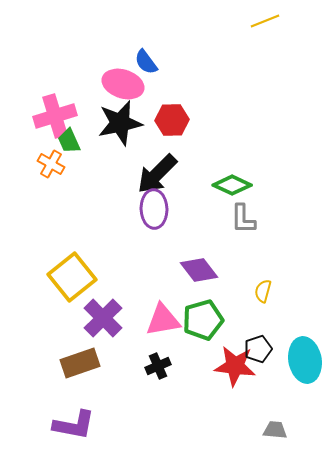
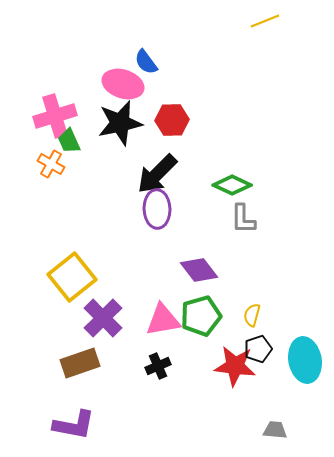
purple ellipse: moved 3 px right
yellow semicircle: moved 11 px left, 24 px down
green pentagon: moved 2 px left, 4 px up
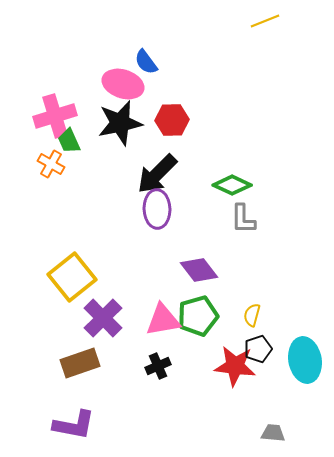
green pentagon: moved 3 px left
gray trapezoid: moved 2 px left, 3 px down
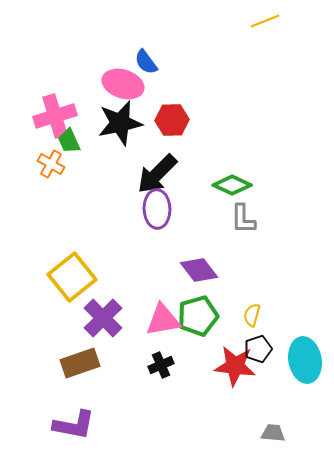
black cross: moved 3 px right, 1 px up
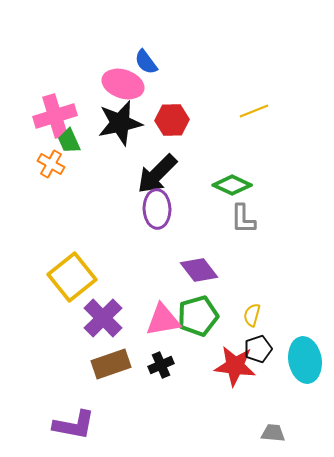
yellow line: moved 11 px left, 90 px down
brown rectangle: moved 31 px right, 1 px down
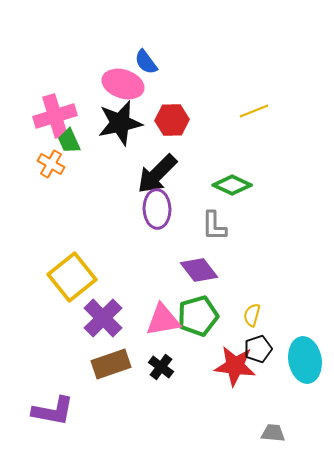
gray L-shape: moved 29 px left, 7 px down
black cross: moved 2 px down; rotated 30 degrees counterclockwise
purple L-shape: moved 21 px left, 14 px up
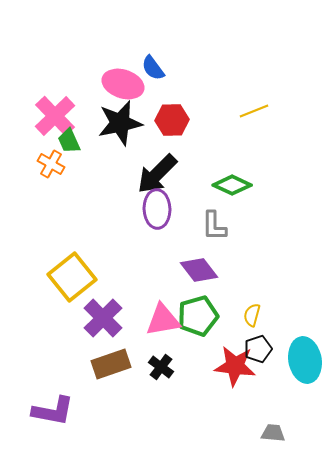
blue semicircle: moved 7 px right, 6 px down
pink cross: rotated 27 degrees counterclockwise
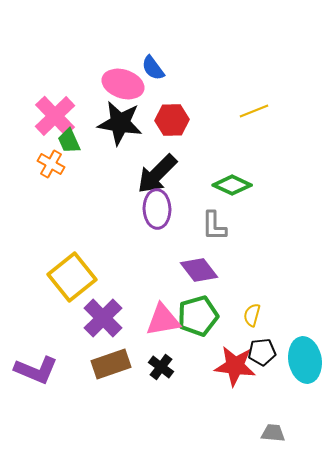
black star: rotated 21 degrees clockwise
black pentagon: moved 4 px right, 3 px down; rotated 12 degrees clockwise
purple L-shape: moved 17 px left, 41 px up; rotated 12 degrees clockwise
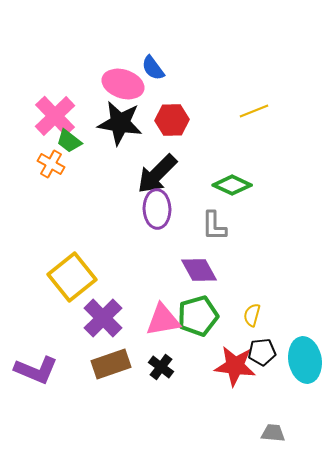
green trapezoid: rotated 28 degrees counterclockwise
purple diamond: rotated 9 degrees clockwise
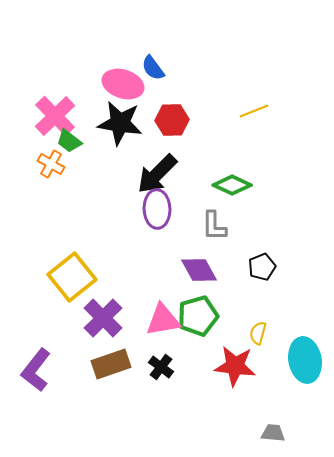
yellow semicircle: moved 6 px right, 18 px down
black pentagon: moved 85 px up; rotated 16 degrees counterclockwise
purple L-shape: rotated 105 degrees clockwise
